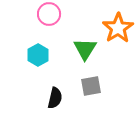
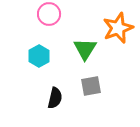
orange star: rotated 12 degrees clockwise
cyan hexagon: moved 1 px right, 1 px down
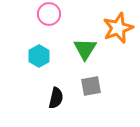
black semicircle: moved 1 px right
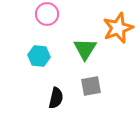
pink circle: moved 2 px left
cyan hexagon: rotated 25 degrees counterclockwise
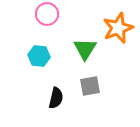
gray square: moved 1 px left
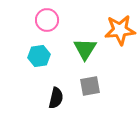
pink circle: moved 6 px down
orange star: moved 2 px right, 2 px down; rotated 16 degrees clockwise
cyan hexagon: rotated 15 degrees counterclockwise
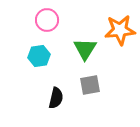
gray square: moved 1 px up
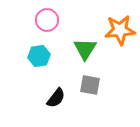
gray square: rotated 20 degrees clockwise
black semicircle: rotated 25 degrees clockwise
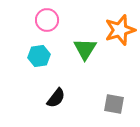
orange star: rotated 12 degrees counterclockwise
gray square: moved 24 px right, 19 px down
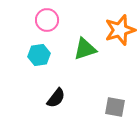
green triangle: rotated 40 degrees clockwise
cyan hexagon: moved 1 px up
gray square: moved 1 px right, 3 px down
